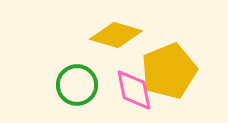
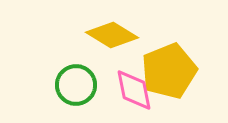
yellow diamond: moved 4 px left; rotated 15 degrees clockwise
green circle: moved 1 px left
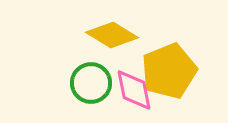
green circle: moved 15 px right, 2 px up
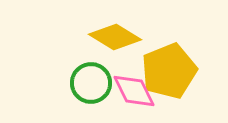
yellow diamond: moved 3 px right, 2 px down
pink diamond: moved 1 px down; rotated 15 degrees counterclockwise
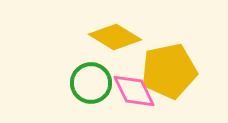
yellow pentagon: rotated 10 degrees clockwise
